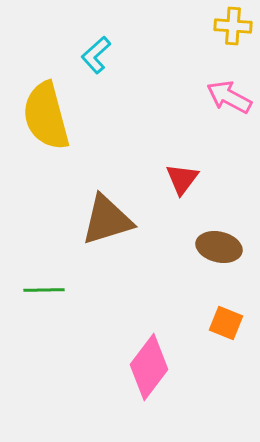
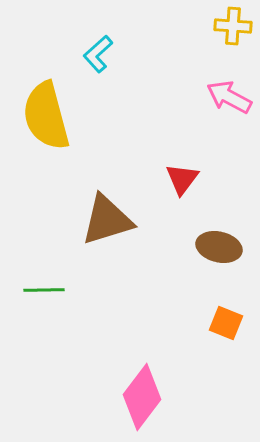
cyan L-shape: moved 2 px right, 1 px up
pink diamond: moved 7 px left, 30 px down
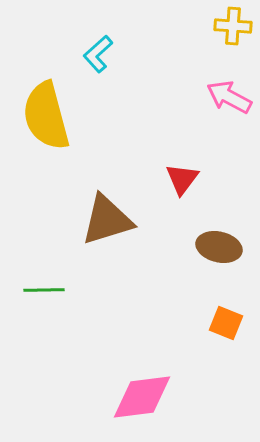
pink diamond: rotated 46 degrees clockwise
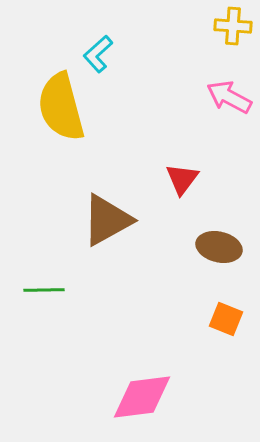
yellow semicircle: moved 15 px right, 9 px up
brown triangle: rotated 12 degrees counterclockwise
orange square: moved 4 px up
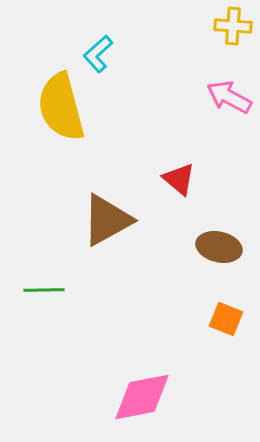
red triangle: moved 3 px left; rotated 27 degrees counterclockwise
pink diamond: rotated 4 degrees counterclockwise
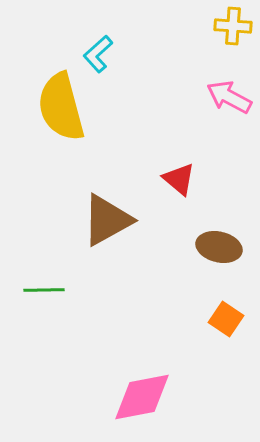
orange square: rotated 12 degrees clockwise
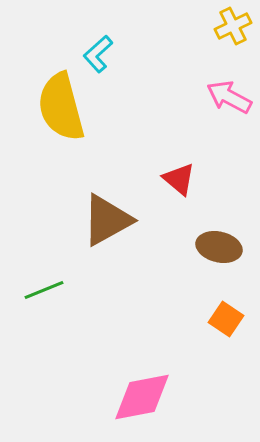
yellow cross: rotated 30 degrees counterclockwise
green line: rotated 21 degrees counterclockwise
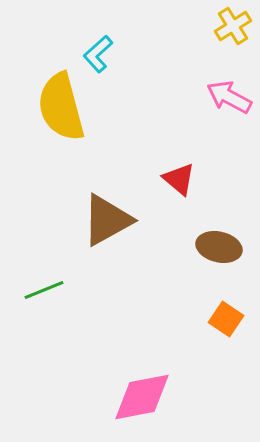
yellow cross: rotated 6 degrees counterclockwise
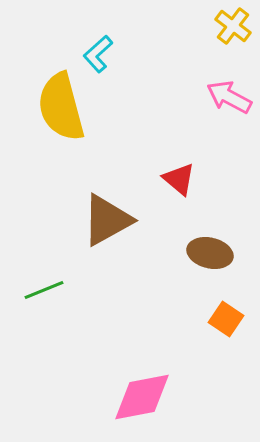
yellow cross: rotated 21 degrees counterclockwise
brown ellipse: moved 9 px left, 6 px down
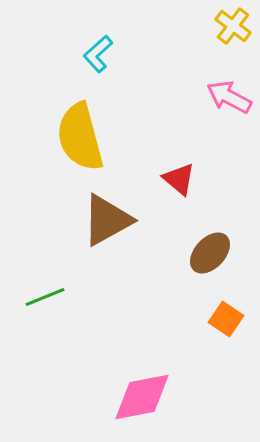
yellow semicircle: moved 19 px right, 30 px down
brown ellipse: rotated 60 degrees counterclockwise
green line: moved 1 px right, 7 px down
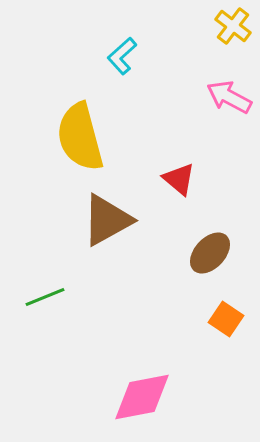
cyan L-shape: moved 24 px right, 2 px down
